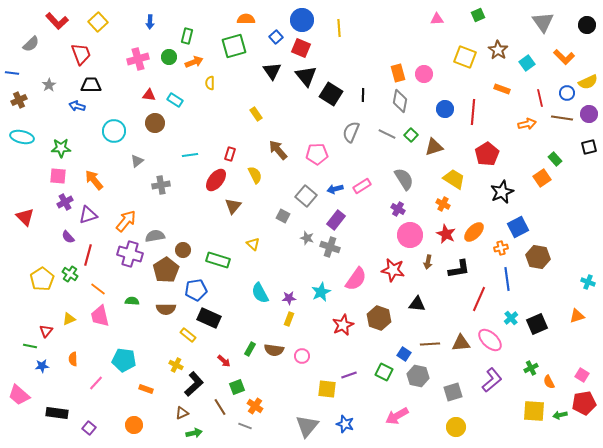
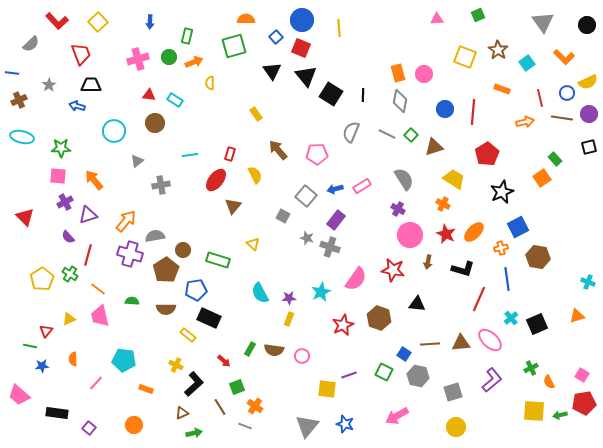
orange arrow at (527, 124): moved 2 px left, 2 px up
black L-shape at (459, 269): moved 4 px right; rotated 25 degrees clockwise
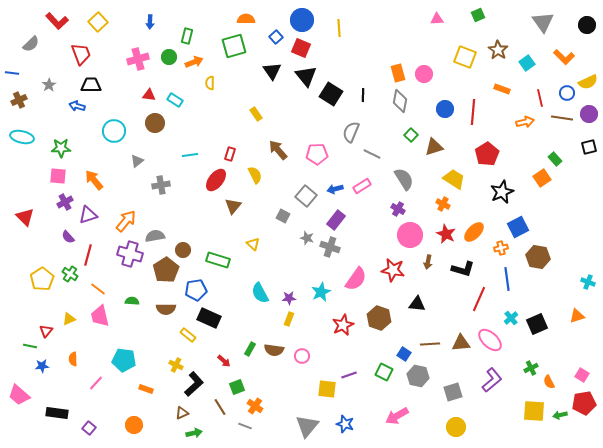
gray line at (387, 134): moved 15 px left, 20 px down
